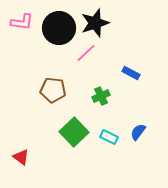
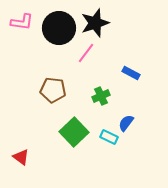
pink line: rotated 10 degrees counterclockwise
blue semicircle: moved 12 px left, 9 px up
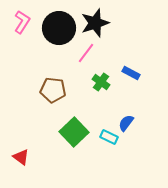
pink L-shape: rotated 65 degrees counterclockwise
green cross: moved 14 px up; rotated 30 degrees counterclockwise
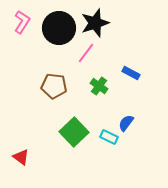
green cross: moved 2 px left, 4 px down
brown pentagon: moved 1 px right, 4 px up
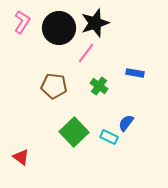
blue rectangle: moved 4 px right; rotated 18 degrees counterclockwise
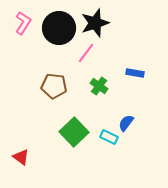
pink L-shape: moved 1 px right, 1 px down
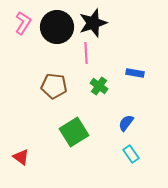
black star: moved 2 px left
black circle: moved 2 px left, 1 px up
pink line: rotated 40 degrees counterclockwise
green square: rotated 12 degrees clockwise
cyan rectangle: moved 22 px right, 17 px down; rotated 30 degrees clockwise
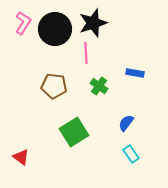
black circle: moved 2 px left, 2 px down
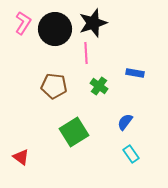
blue semicircle: moved 1 px left, 1 px up
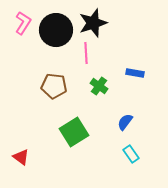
black circle: moved 1 px right, 1 px down
